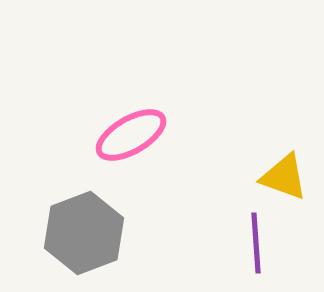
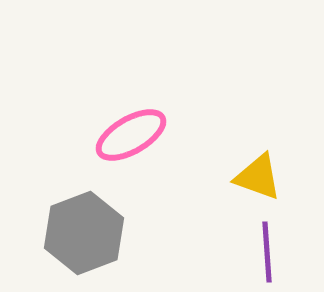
yellow triangle: moved 26 px left
purple line: moved 11 px right, 9 px down
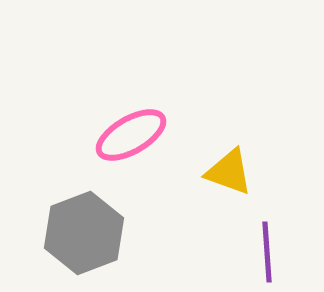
yellow triangle: moved 29 px left, 5 px up
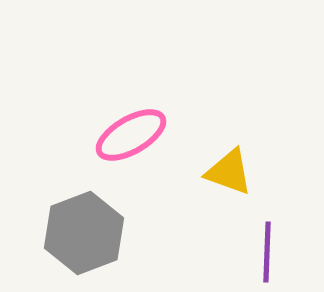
purple line: rotated 6 degrees clockwise
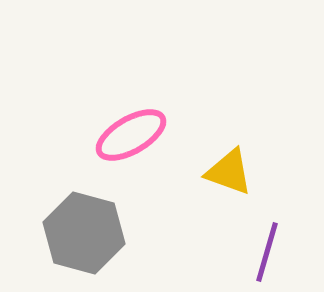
gray hexagon: rotated 24 degrees counterclockwise
purple line: rotated 14 degrees clockwise
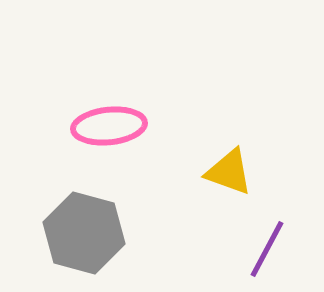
pink ellipse: moved 22 px left, 9 px up; rotated 24 degrees clockwise
purple line: moved 3 px up; rotated 12 degrees clockwise
